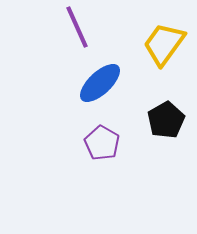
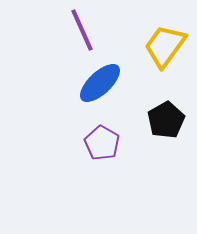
purple line: moved 5 px right, 3 px down
yellow trapezoid: moved 1 px right, 2 px down
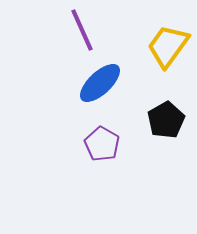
yellow trapezoid: moved 3 px right
purple pentagon: moved 1 px down
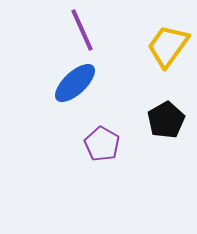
blue ellipse: moved 25 px left
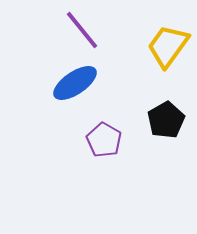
purple line: rotated 15 degrees counterclockwise
blue ellipse: rotated 9 degrees clockwise
purple pentagon: moved 2 px right, 4 px up
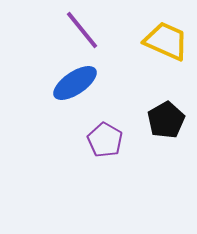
yellow trapezoid: moved 2 px left, 5 px up; rotated 78 degrees clockwise
purple pentagon: moved 1 px right
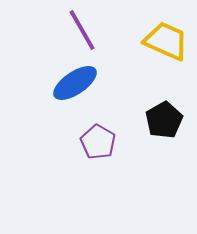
purple line: rotated 9 degrees clockwise
black pentagon: moved 2 px left
purple pentagon: moved 7 px left, 2 px down
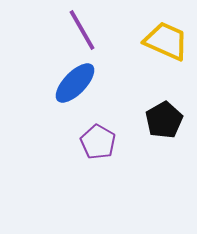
blue ellipse: rotated 12 degrees counterclockwise
